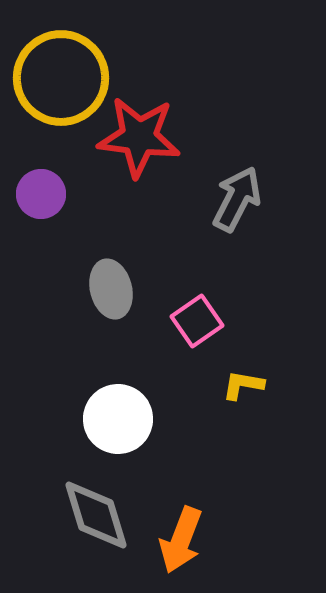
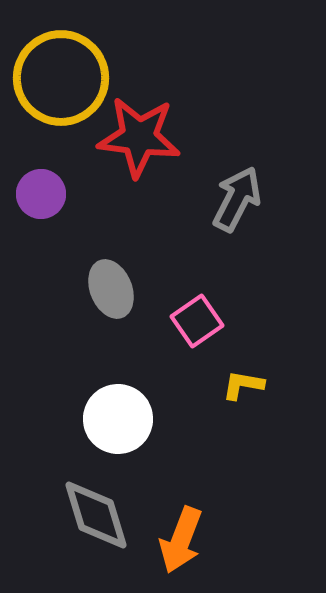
gray ellipse: rotated 8 degrees counterclockwise
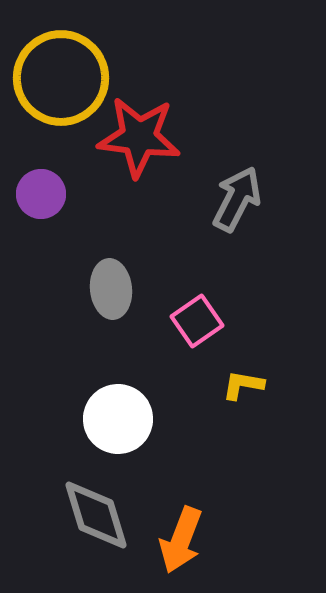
gray ellipse: rotated 16 degrees clockwise
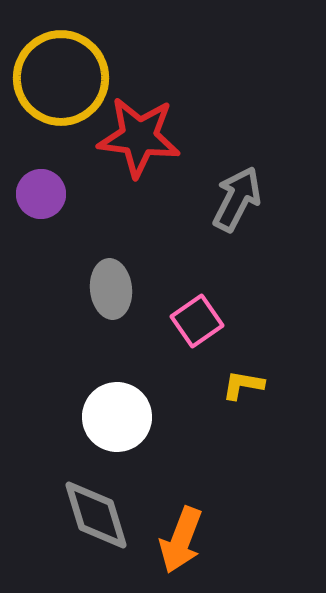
white circle: moved 1 px left, 2 px up
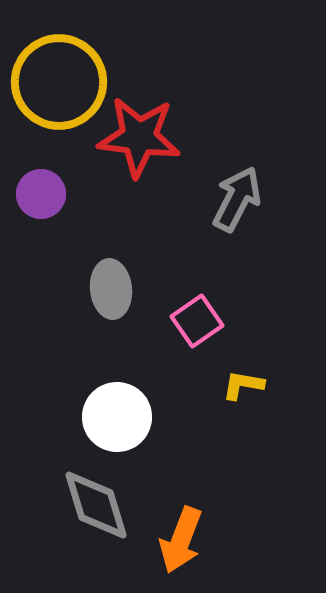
yellow circle: moved 2 px left, 4 px down
gray diamond: moved 10 px up
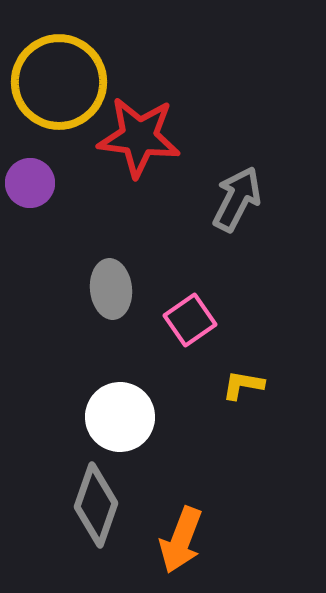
purple circle: moved 11 px left, 11 px up
pink square: moved 7 px left, 1 px up
white circle: moved 3 px right
gray diamond: rotated 36 degrees clockwise
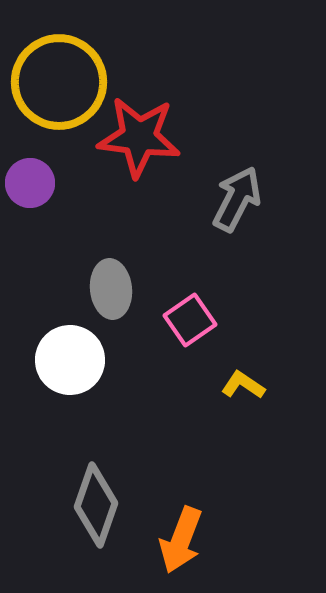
yellow L-shape: rotated 24 degrees clockwise
white circle: moved 50 px left, 57 px up
